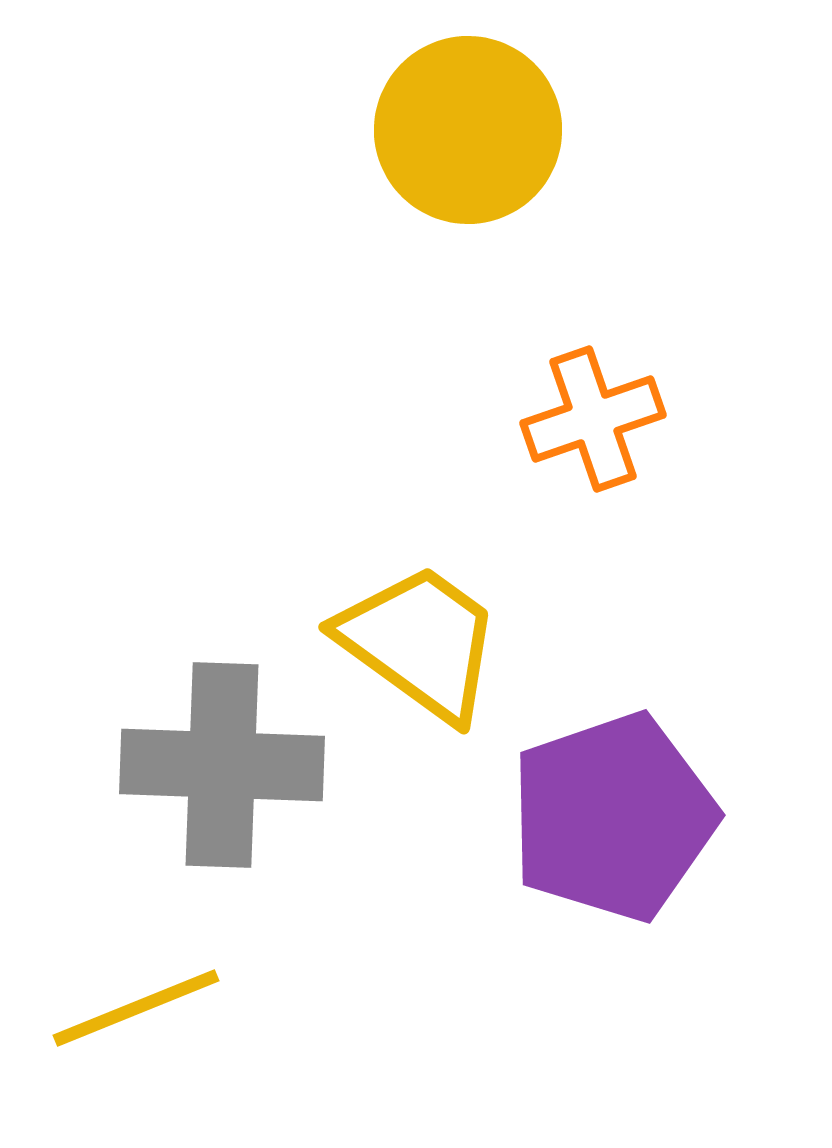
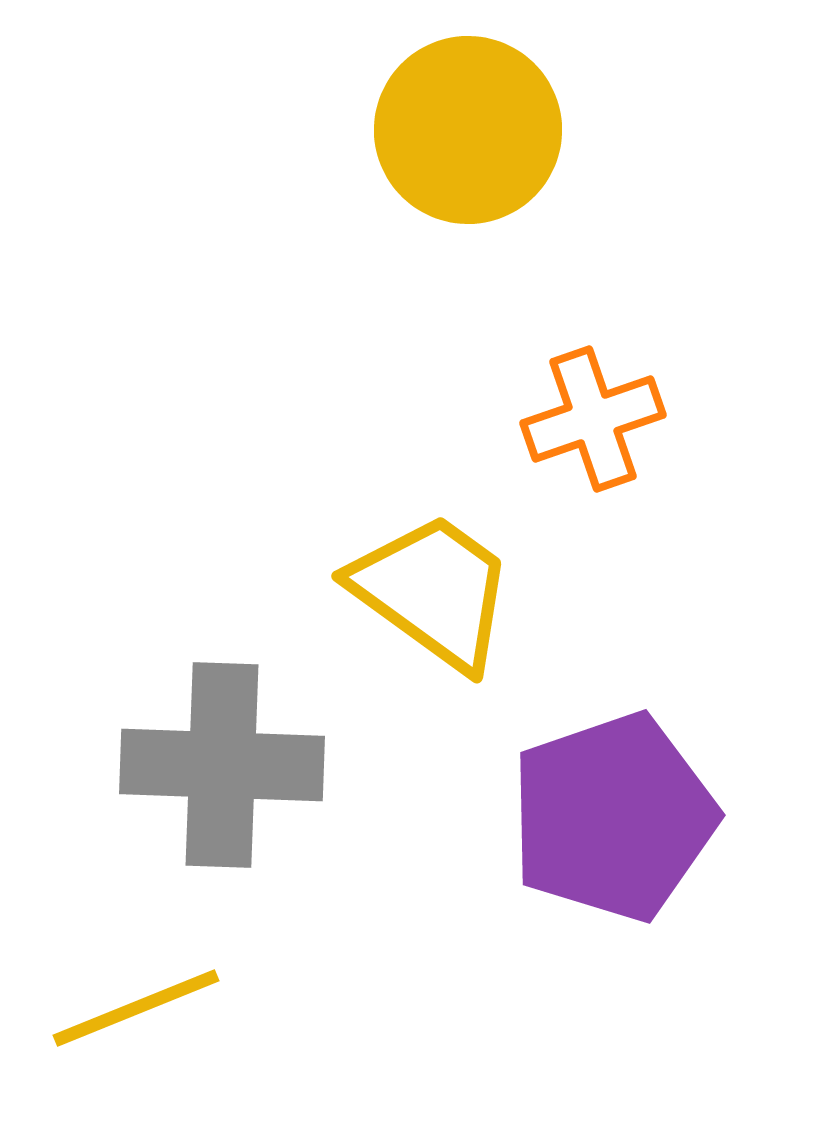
yellow trapezoid: moved 13 px right, 51 px up
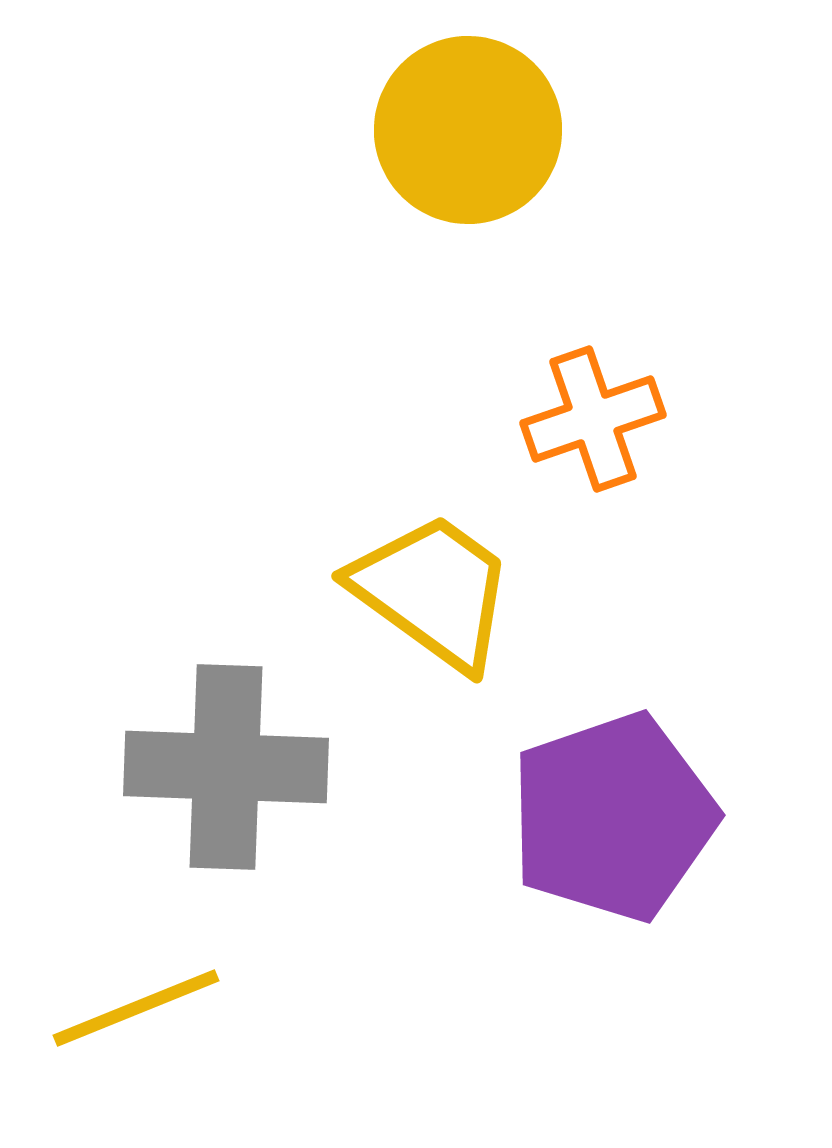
gray cross: moved 4 px right, 2 px down
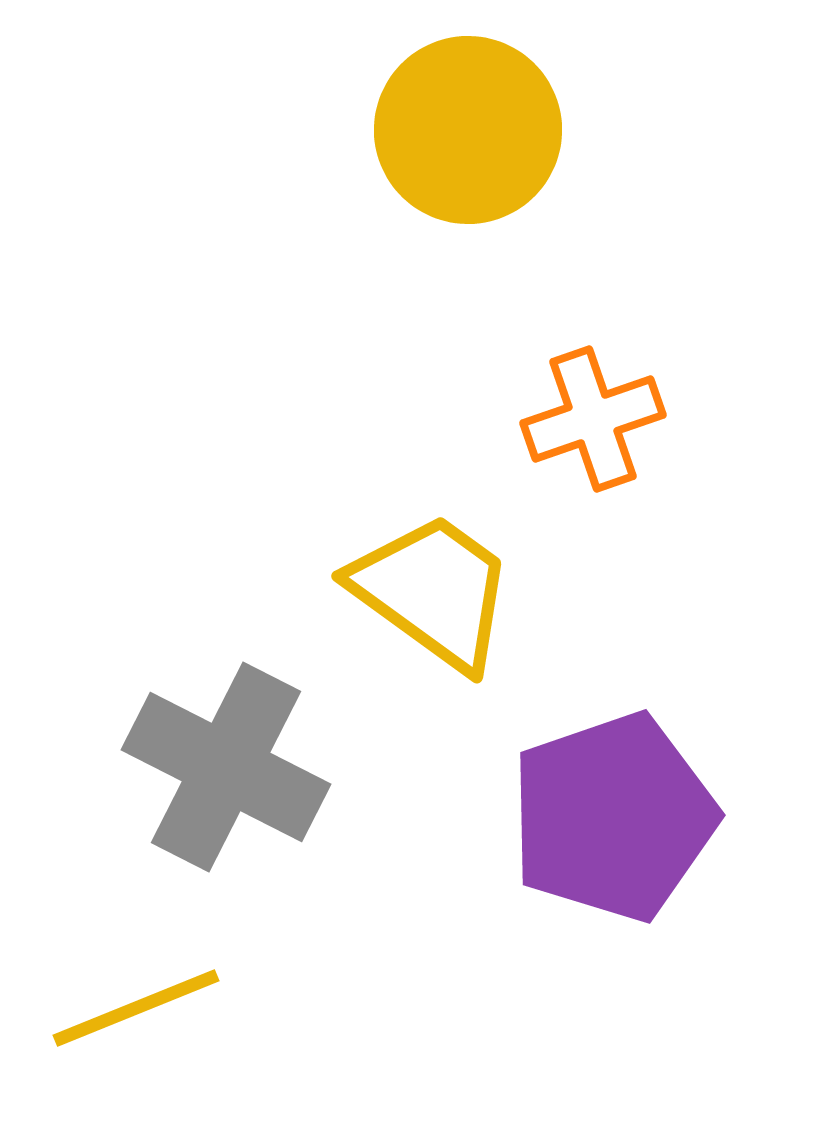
gray cross: rotated 25 degrees clockwise
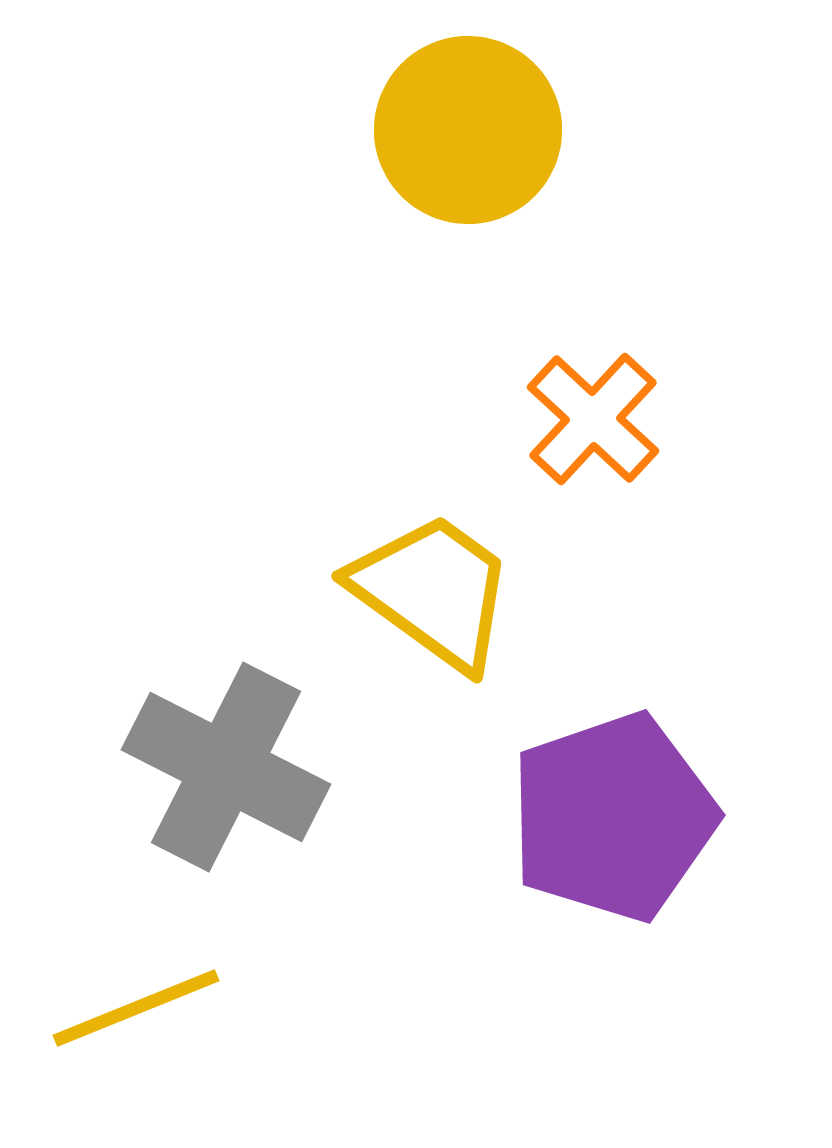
orange cross: rotated 28 degrees counterclockwise
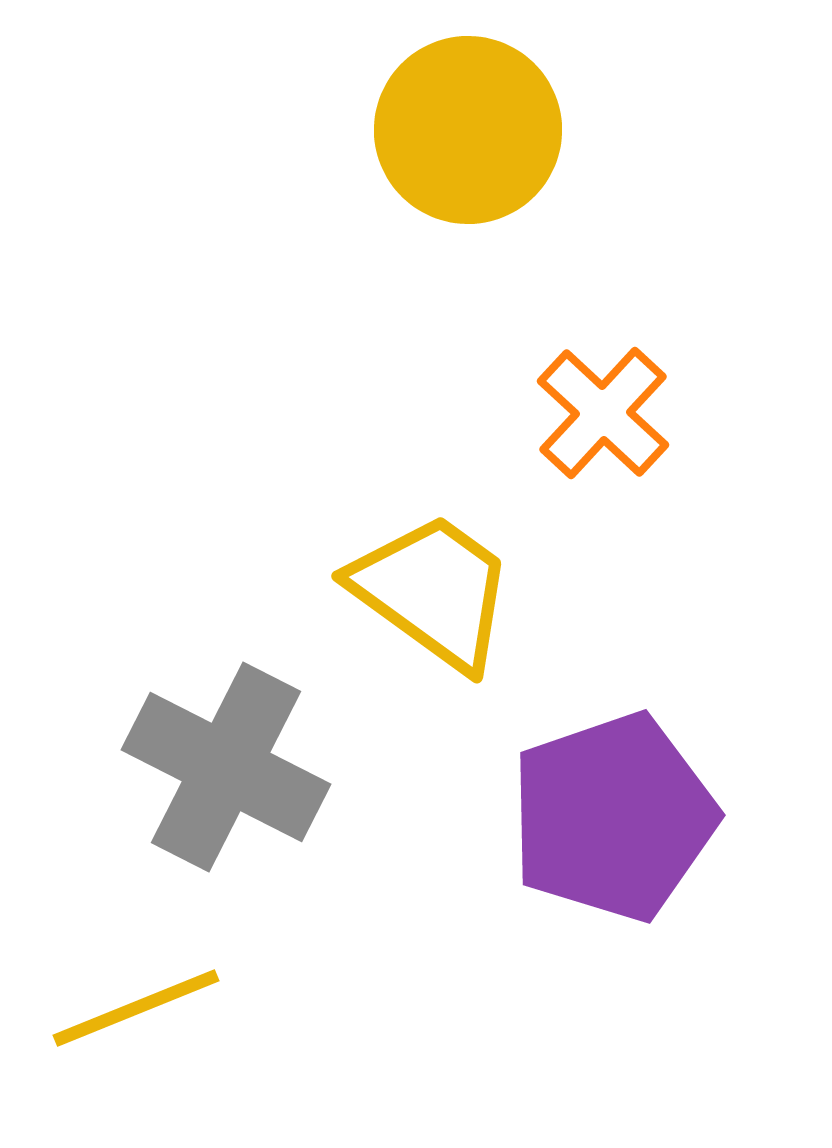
orange cross: moved 10 px right, 6 px up
